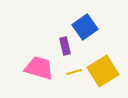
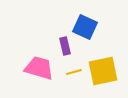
blue square: rotated 30 degrees counterclockwise
yellow square: rotated 20 degrees clockwise
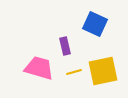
blue square: moved 10 px right, 3 px up
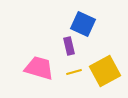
blue square: moved 12 px left
purple rectangle: moved 4 px right
yellow square: moved 2 px right; rotated 16 degrees counterclockwise
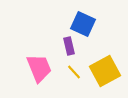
pink trapezoid: rotated 52 degrees clockwise
yellow line: rotated 63 degrees clockwise
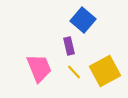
blue square: moved 4 px up; rotated 15 degrees clockwise
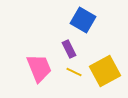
blue square: rotated 10 degrees counterclockwise
purple rectangle: moved 3 px down; rotated 12 degrees counterclockwise
yellow line: rotated 21 degrees counterclockwise
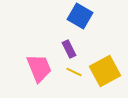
blue square: moved 3 px left, 4 px up
